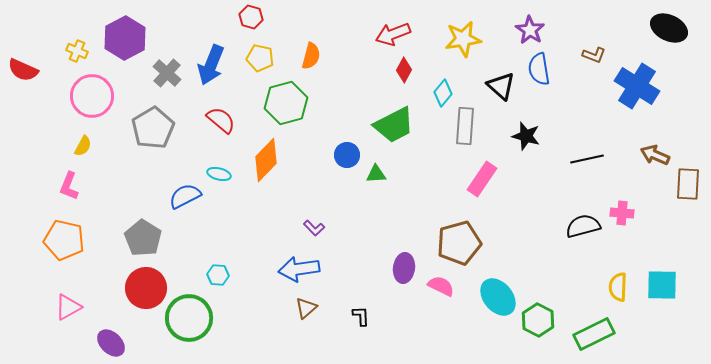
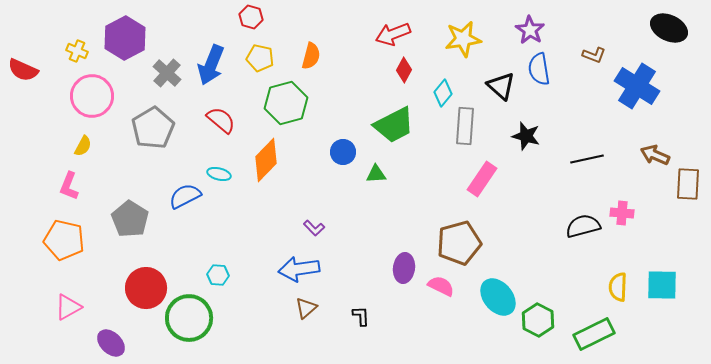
blue circle at (347, 155): moved 4 px left, 3 px up
gray pentagon at (143, 238): moved 13 px left, 19 px up
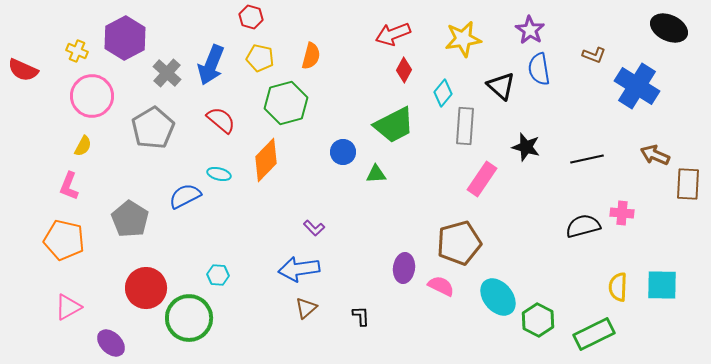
black star at (526, 136): moved 11 px down
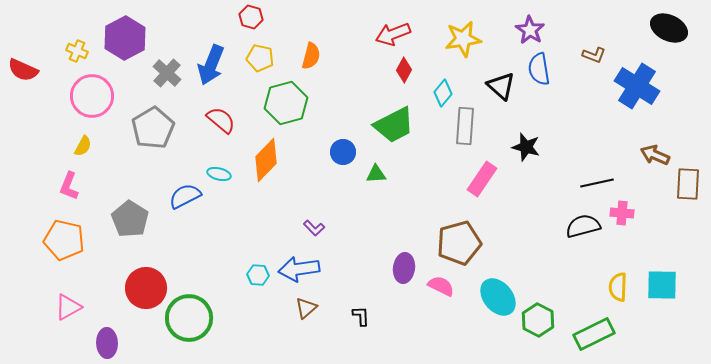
black line at (587, 159): moved 10 px right, 24 px down
cyan hexagon at (218, 275): moved 40 px right
purple ellipse at (111, 343): moved 4 px left; rotated 44 degrees clockwise
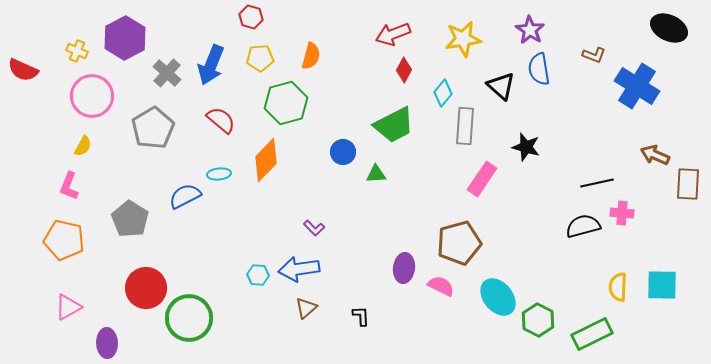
yellow pentagon at (260, 58): rotated 16 degrees counterclockwise
cyan ellipse at (219, 174): rotated 20 degrees counterclockwise
green rectangle at (594, 334): moved 2 px left
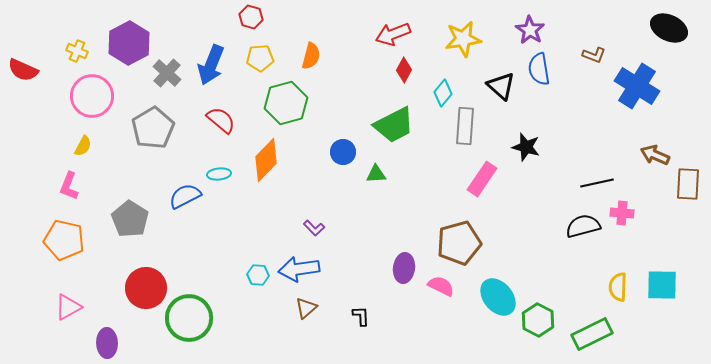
purple hexagon at (125, 38): moved 4 px right, 5 px down
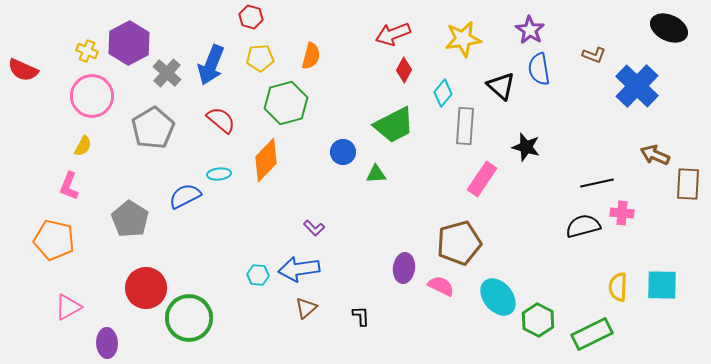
yellow cross at (77, 51): moved 10 px right
blue cross at (637, 86): rotated 12 degrees clockwise
orange pentagon at (64, 240): moved 10 px left
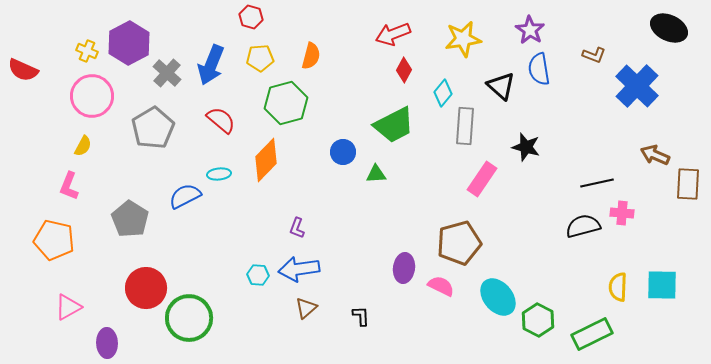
purple L-shape at (314, 228): moved 17 px left; rotated 65 degrees clockwise
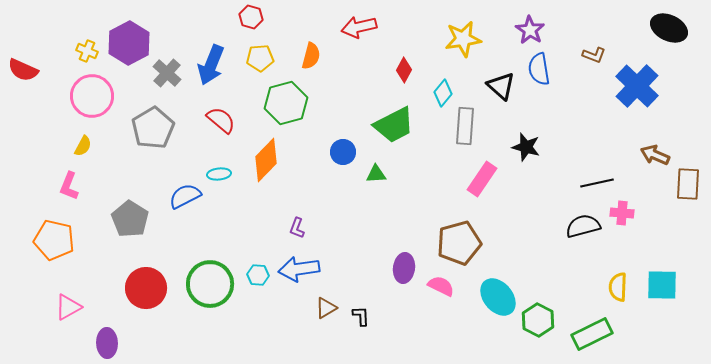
red arrow at (393, 34): moved 34 px left, 7 px up; rotated 8 degrees clockwise
brown triangle at (306, 308): moved 20 px right; rotated 10 degrees clockwise
green circle at (189, 318): moved 21 px right, 34 px up
